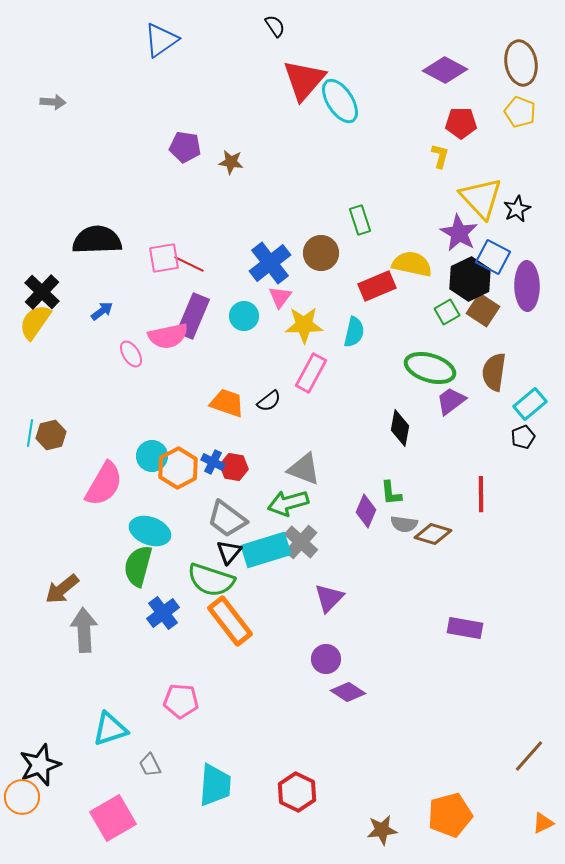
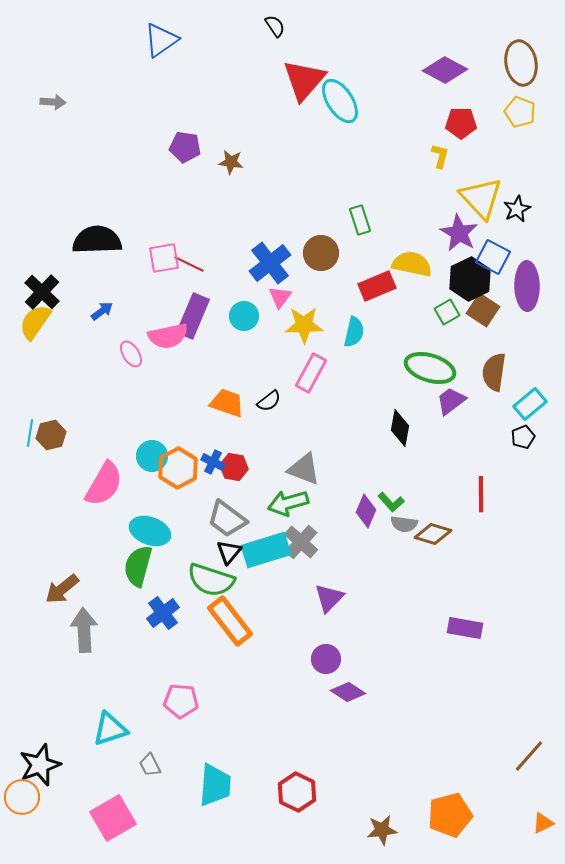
green L-shape at (391, 493): moved 9 px down; rotated 36 degrees counterclockwise
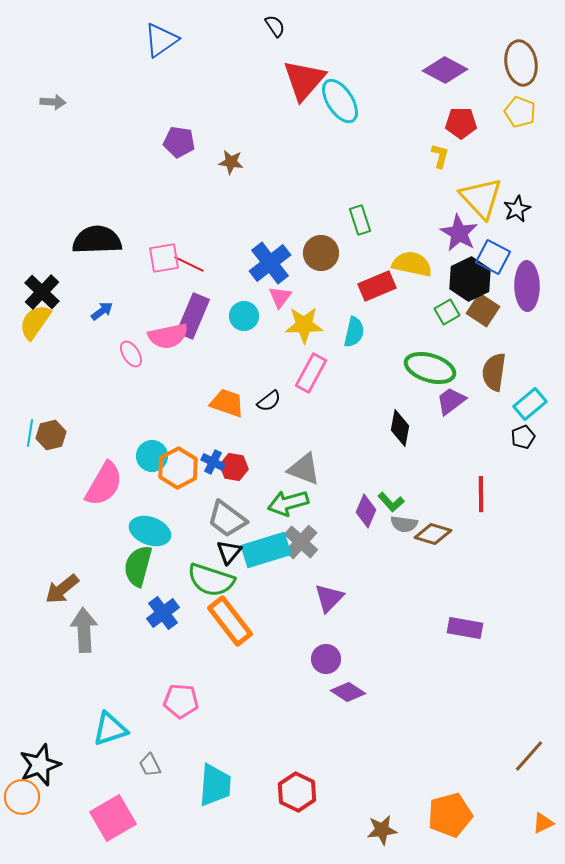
purple pentagon at (185, 147): moved 6 px left, 5 px up
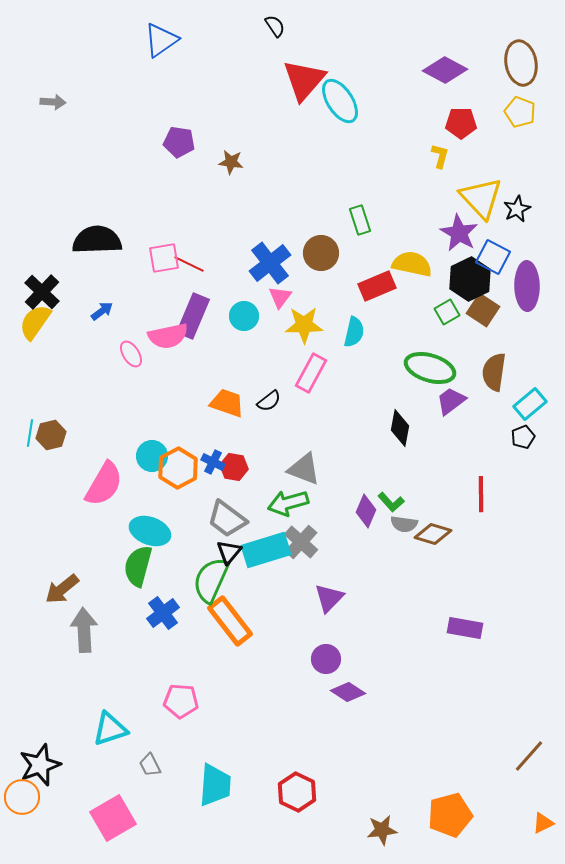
green semicircle at (211, 580): rotated 96 degrees clockwise
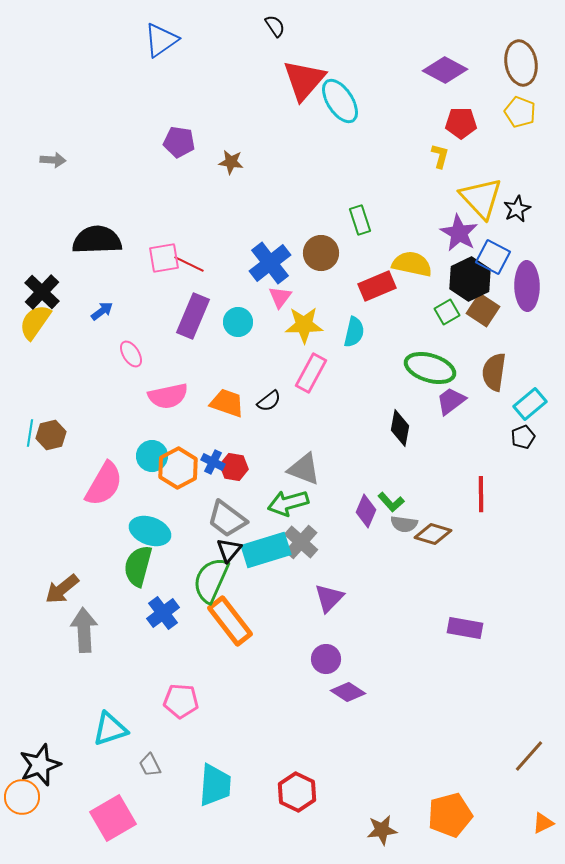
gray arrow at (53, 102): moved 58 px down
cyan circle at (244, 316): moved 6 px left, 6 px down
pink semicircle at (168, 336): moved 60 px down
black triangle at (229, 552): moved 2 px up
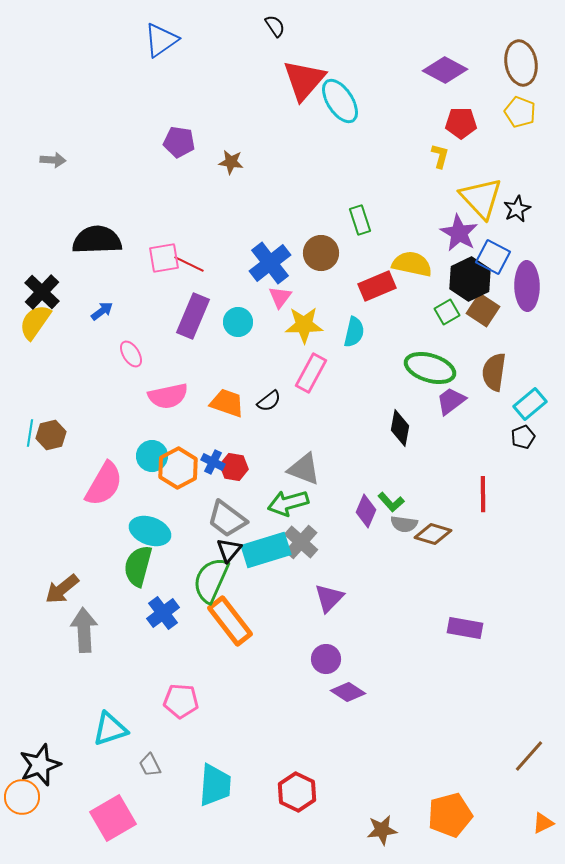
red line at (481, 494): moved 2 px right
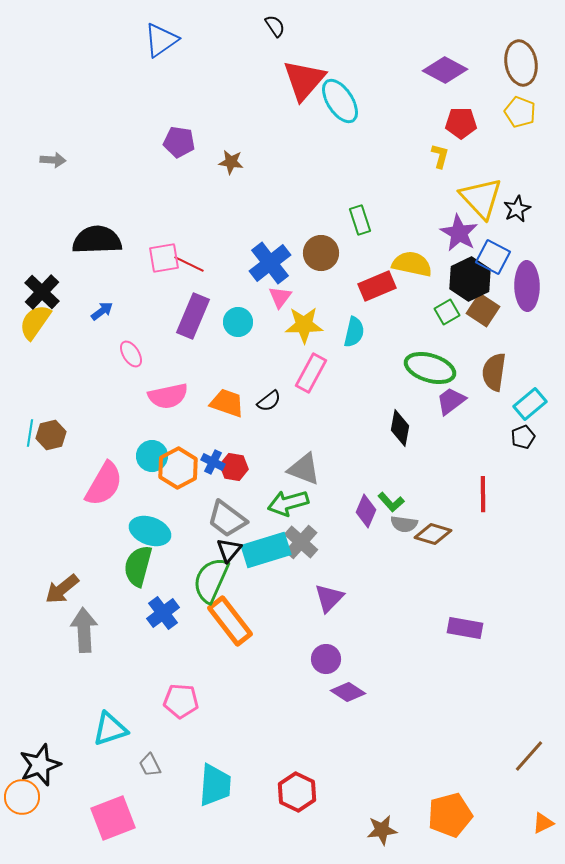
pink square at (113, 818): rotated 9 degrees clockwise
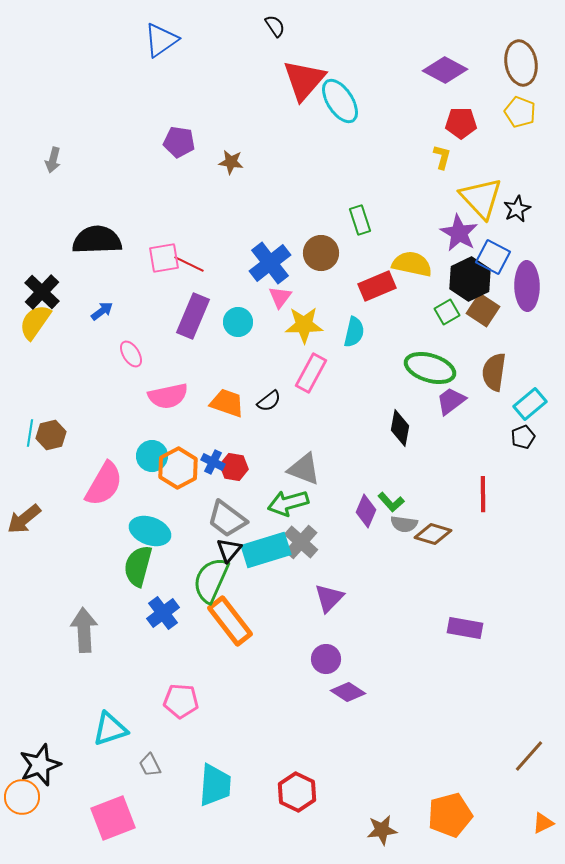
yellow L-shape at (440, 156): moved 2 px right, 1 px down
gray arrow at (53, 160): rotated 100 degrees clockwise
brown arrow at (62, 589): moved 38 px left, 70 px up
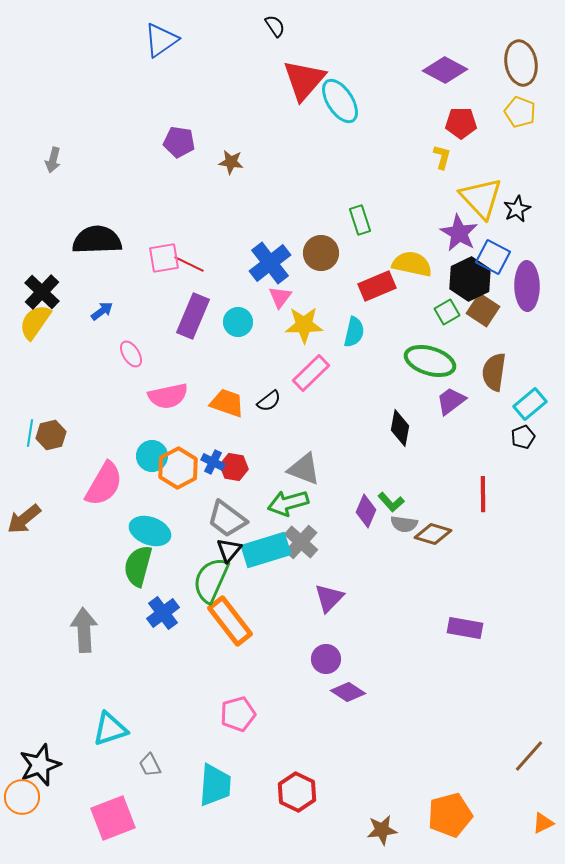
green ellipse at (430, 368): moved 7 px up
pink rectangle at (311, 373): rotated 18 degrees clockwise
pink pentagon at (181, 701): moved 57 px right, 13 px down; rotated 20 degrees counterclockwise
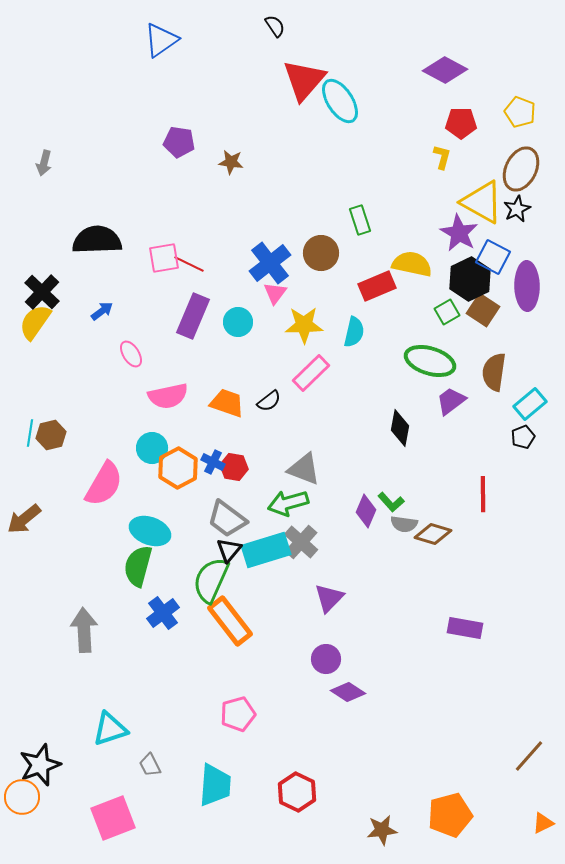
brown ellipse at (521, 63): moved 106 px down; rotated 36 degrees clockwise
gray arrow at (53, 160): moved 9 px left, 3 px down
yellow triangle at (481, 198): moved 1 px right, 4 px down; rotated 18 degrees counterclockwise
pink triangle at (280, 297): moved 5 px left, 4 px up
cyan circle at (152, 456): moved 8 px up
